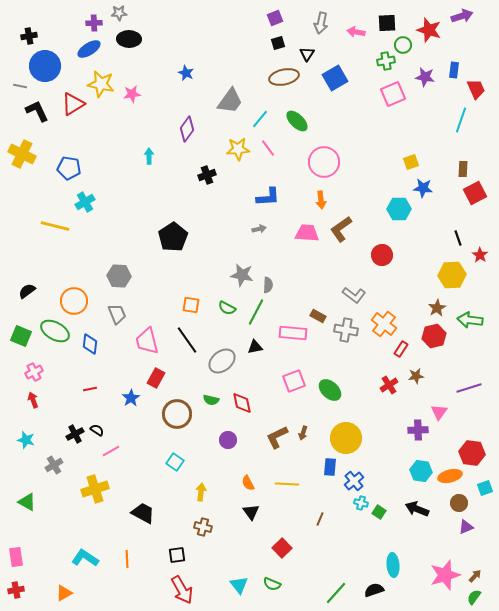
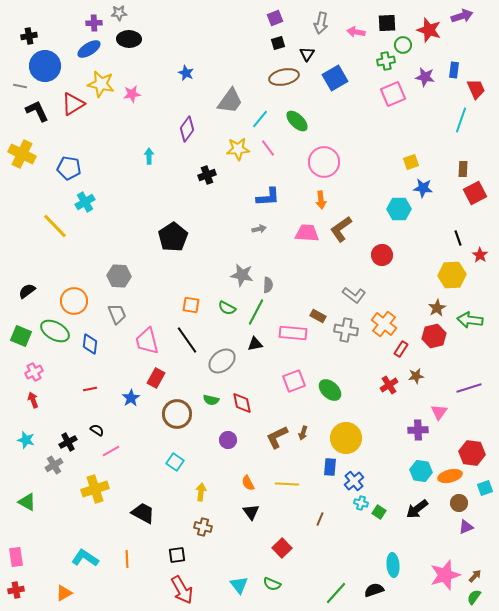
yellow line at (55, 226): rotated 32 degrees clockwise
black triangle at (255, 347): moved 3 px up
black cross at (75, 434): moved 7 px left, 8 px down
black arrow at (417, 509): rotated 60 degrees counterclockwise
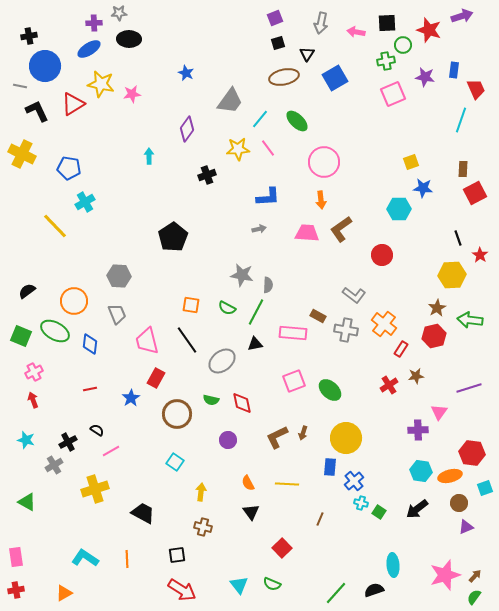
red arrow at (182, 590): rotated 28 degrees counterclockwise
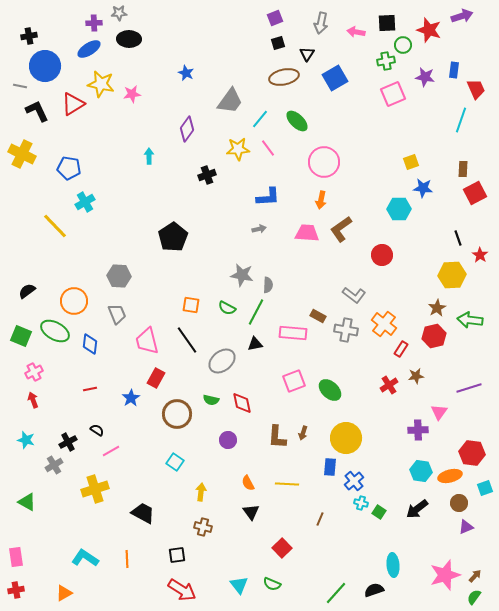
orange arrow at (321, 200): rotated 18 degrees clockwise
brown L-shape at (277, 437): rotated 60 degrees counterclockwise
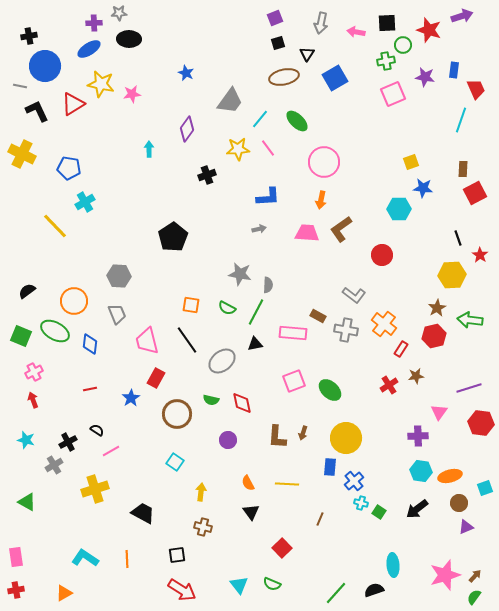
cyan arrow at (149, 156): moved 7 px up
gray star at (242, 275): moved 2 px left, 1 px up
purple cross at (418, 430): moved 6 px down
red hexagon at (472, 453): moved 9 px right, 30 px up
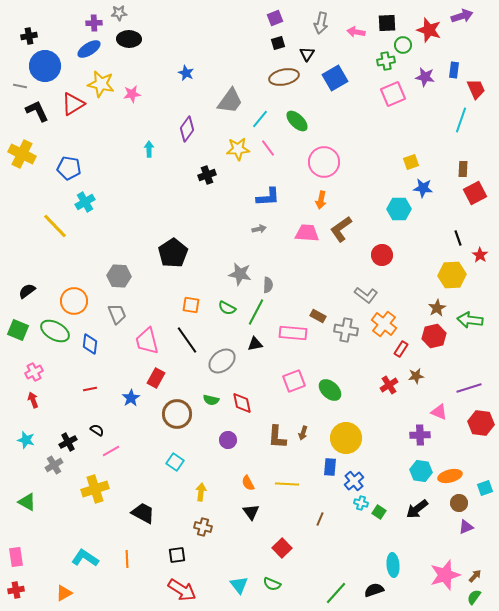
black pentagon at (173, 237): moved 16 px down
gray L-shape at (354, 295): moved 12 px right
green square at (21, 336): moved 3 px left, 6 px up
pink triangle at (439, 412): rotated 42 degrees counterclockwise
purple cross at (418, 436): moved 2 px right, 1 px up
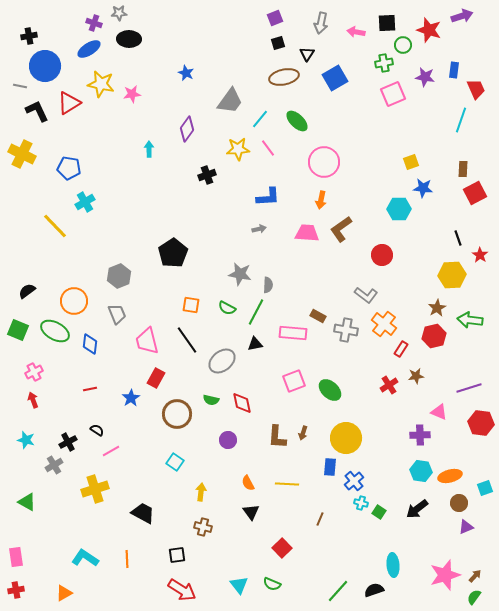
purple cross at (94, 23): rotated 21 degrees clockwise
green cross at (386, 61): moved 2 px left, 2 px down
red triangle at (73, 104): moved 4 px left, 1 px up
gray hexagon at (119, 276): rotated 25 degrees counterclockwise
green line at (336, 593): moved 2 px right, 2 px up
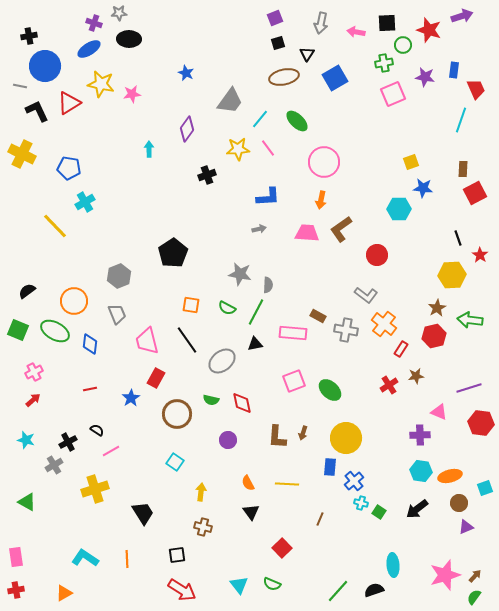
red circle at (382, 255): moved 5 px left
red arrow at (33, 400): rotated 70 degrees clockwise
black trapezoid at (143, 513): rotated 30 degrees clockwise
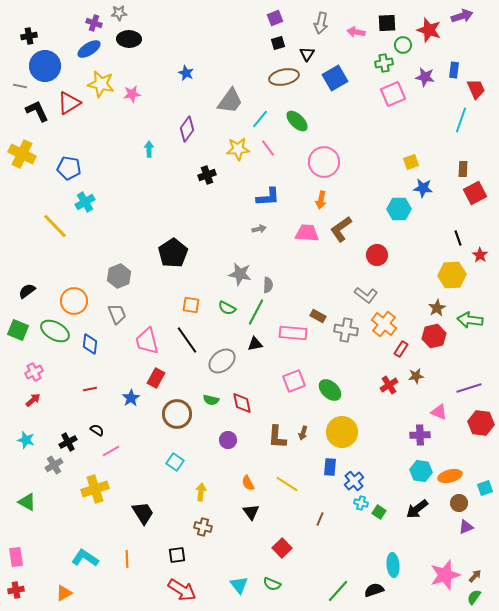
yellow circle at (346, 438): moved 4 px left, 6 px up
yellow line at (287, 484): rotated 30 degrees clockwise
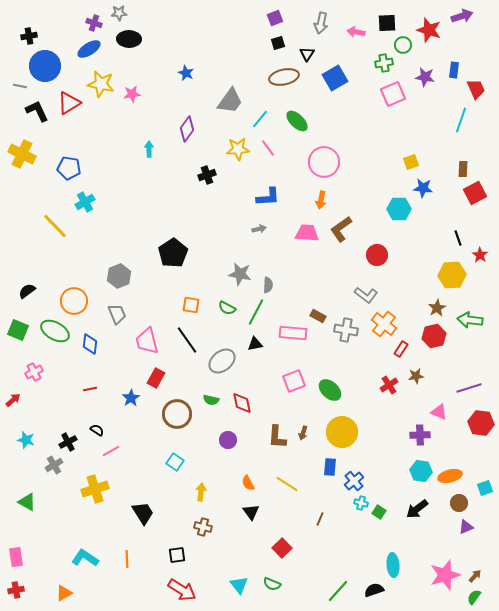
red arrow at (33, 400): moved 20 px left
